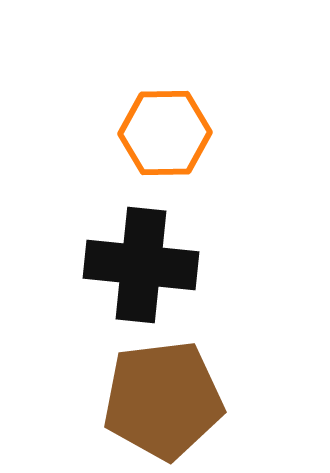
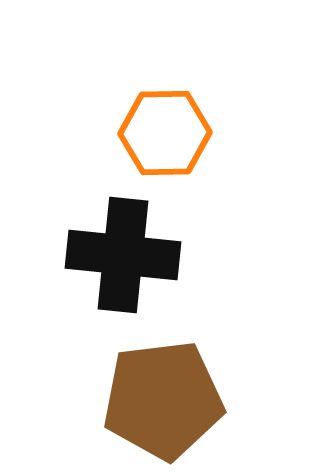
black cross: moved 18 px left, 10 px up
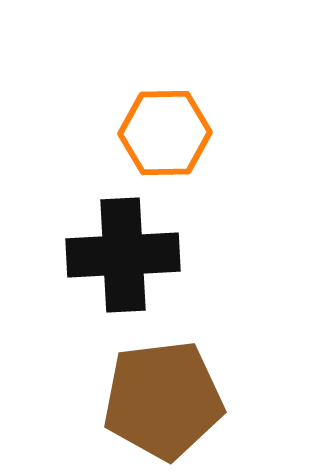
black cross: rotated 9 degrees counterclockwise
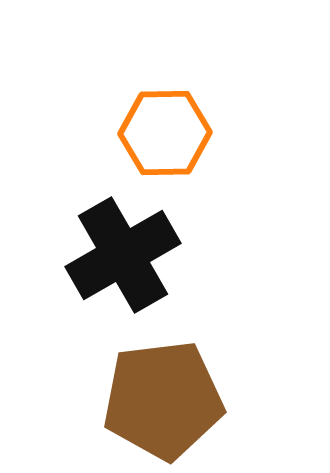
black cross: rotated 27 degrees counterclockwise
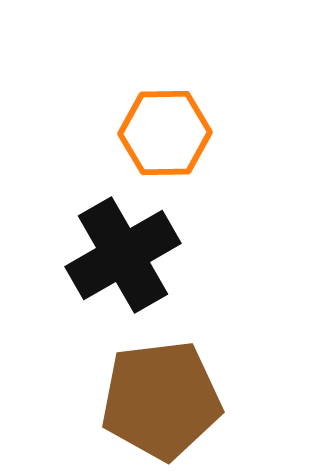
brown pentagon: moved 2 px left
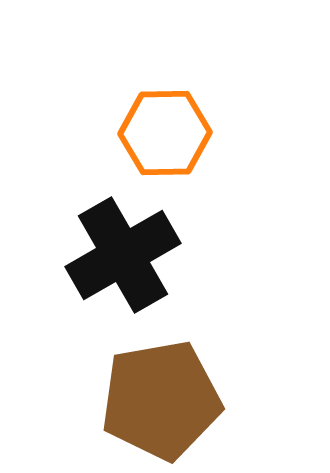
brown pentagon: rotated 3 degrees counterclockwise
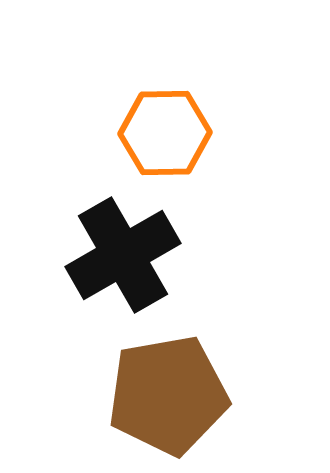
brown pentagon: moved 7 px right, 5 px up
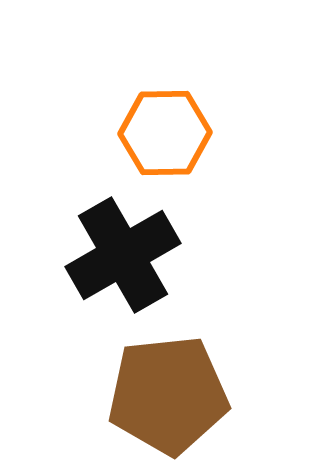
brown pentagon: rotated 4 degrees clockwise
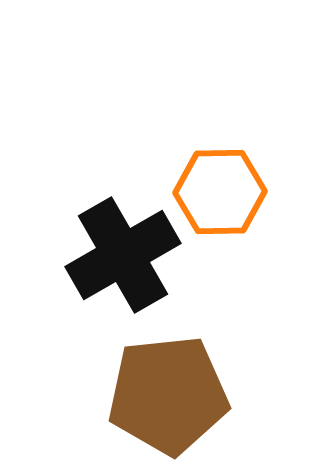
orange hexagon: moved 55 px right, 59 px down
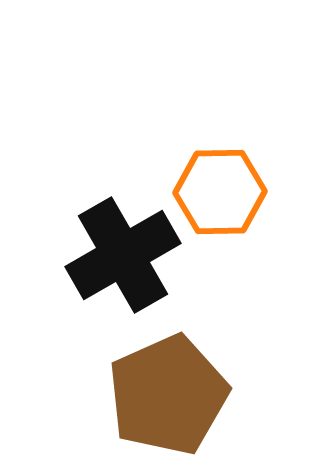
brown pentagon: rotated 18 degrees counterclockwise
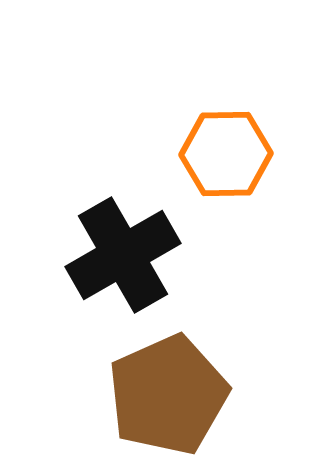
orange hexagon: moved 6 px right, 38 px up
